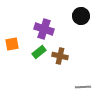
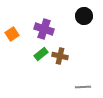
black circle: moved 3 px right
orange square: moved 10 px up; rotated 24 degrees counterclockwise
green rectangle: moved 2 px right, 2 px down
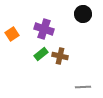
black circle: moved 1 px left, 2 px up
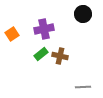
purple cross: rotated 30 degrees counterclockwise
